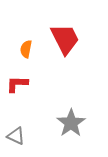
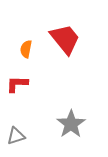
red trapezoid: rotated 12 degrees counterclockwise
gray star: moved 1 px down
gray triangle: rotated 42 degrees counterclockwise
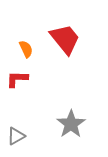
orange semicircle: rotated 144 degrees clockwise
red L-shape: moved 5 px up
gray triangle: rotated 12 degrees counterclockwise
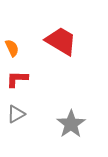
red trapezoid: moved 4 px left, 2 px down; rotated 20 degrees counterclockwise
orange semicircle: moved 14 px left, 1 px up
gray triangle: moved 22 px up
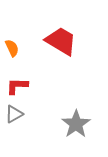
red L-shape: moved 7 px down
gray triangle: moved 2 px left
gray star: moved 5 px right
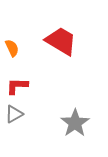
gray star: moved 1 px left, 1 px up
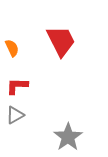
red trapezoid: rotated 32 degrees clockwise
gray triangle: moved 1 px right, 1 px down
gray star: moved 7 px left, 14 px down
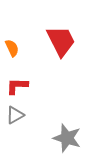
gray star: moved 1 px left, 1 px down; rotated 20 degrees counterclockwise
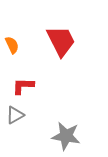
orange semicircle: moved 3 px up
red L-shape: moved 6 px right
gray star: moved 1 px left, 2 px up; rotated 8 degrees counterclockwise
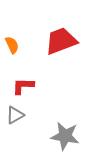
red trapezoid: rotated 84 degrees counterclockwise
gray star: moved 1 px left
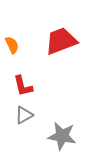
red L-shape: rotated 105 degrees counterclockwise
gray triangle: moved 9 px right
gray star: moved 3 px left
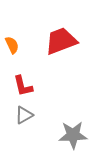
gray star: moved 11 px right, 1 px up; rotated 12 degrees counterclockwise
